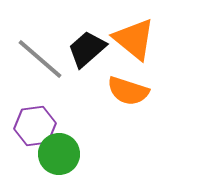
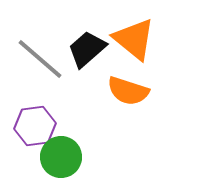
green circle: moved 2 px right, 3 px down
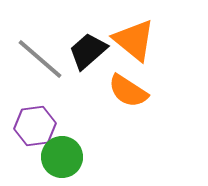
orange triangle: moved 1 px down
black trapezoid: moved 1 px right, 2 px down
orange semicircle: rotated 15 degrees clockwise
green circle: moved 1 px right
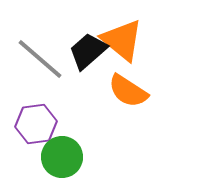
orange triangle: moved 12 px left
purple hexagon: moved 1 px right, 2 px up
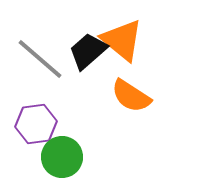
orange semicircle: moved 3 px right, 5 px down
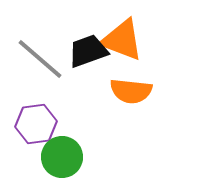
orange triangle: rotated 18 degrees counterclockwise
black trapezoid: rotated 21 degrees clockwise
orange semicircle: moved 5 px up; rotated 27 degrees counterclockwise
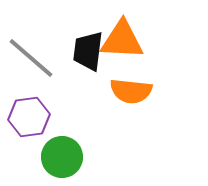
orange triangle: rotated 18 degrees counterclockwise
black trapezoid: rotated 63 degrees counterclockwise
gray line: moved 9 px left, 1 px up
purple hexagon: moved 7 px left, 7 px up
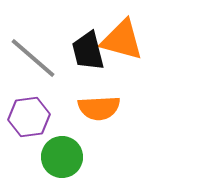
orange triangle: rotated 12 degrees clockwise
black trapezoid: rotated 21 degrees counterclockwise
gray line: moved 2 px right
orange semicircle: moved 32 px left, 17 px down; rotated 9 degrees counterclockwise
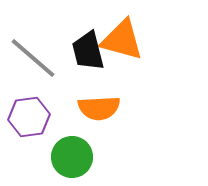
green circle: moved 10 px right
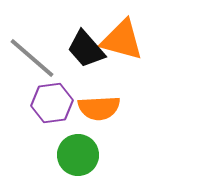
black trapezoid: moved 2 px left, 2 px up; rotated 27 degrees counterclockwise
gray line: moved 1 px left
purple hexagon: moved 23 px right, 14 px up
green circle: moved 6 px right, 2 px up
